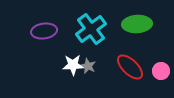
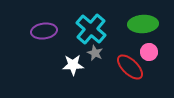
green ellipse: moved 6 px right
cyan cross: rotated 12 degrees counterclockwise
gray star: moved 7 px right, 13 px up
pink circle: moved 12 px left, 19 px up
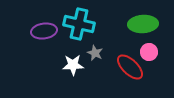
cyan cross: moved 12 px left, 5 px up; rotated 28 degrees counterclockwise
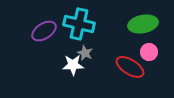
green ellipse: rotated 8 degrees counterclockwise
purple ellipse: rotated 25 degrees counterclockwise
gray star: moved 10 px left
red ellipse: rotated 12 degrees counterclockwise
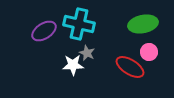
gray star: moved 2 px right
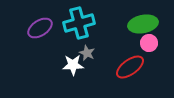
cyan cross: moved 1 px up; rotated 28 degrees counterclockwise
purple ellipse: moved 4 px left, 3 px up
pink circle: moved 9 px up
red ellipse: rotated 68 degrees counterclockwise
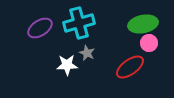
white star: moved 6 px left
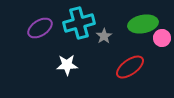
pink circle: moved 13 px right, 5 px up
gray star: moved 17 px right, 17 px up; rotated 14 degrees clockwise
